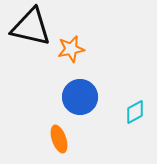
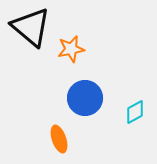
black triangle: rotated 27 degrees clockwise
blue circle: moved 5 px right, 1 px down
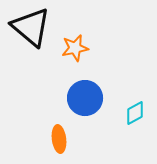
orange star: moved 4 px right, 1 px up
cyan diamond: moved 1 px down
orange ellipse: rotated 12 degrees clockwise
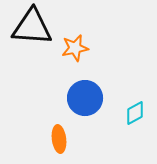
black triangle: moved 1 px right; rotated 36 degrees counterclockwise
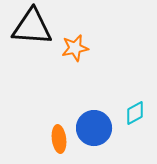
blue circle: moved 9 px right, 30 px down
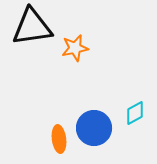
black triangle: rotated 12 degrees counterclockwise
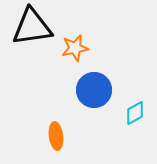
blue circle: moved 38 px up
orange ellipse: moved 3 px left, 3 px up
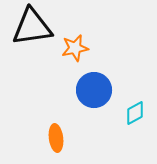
orange ellipse: moved 2 px down
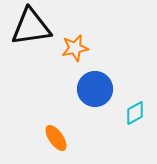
black triangle: moved 1 px left
blue circle: moved 1 px right, 1 px up
orange ellipse: rotated 28 degrees counterclockwise
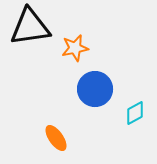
black triangle: moved 1 px left
